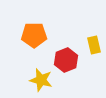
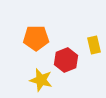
orange pentagon: moved 2 px right, 3 px down
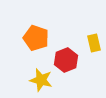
orange pentagon: rotated 20 degrees clockwise
yellow rectangle: moved 2 px up
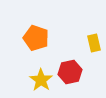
red hexagon: moved 4 px right, 12 px down; rotated 10 degrees clockwise
yellow star: rotated 20 degrees clockwise
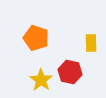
yellow rectangle: moved 3 px left; rotated 12 degrees clockwise
red hexagon: rotated 25 degrees clockwise
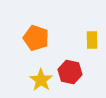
yellow rectangle: moved 1 px right, 3 px up
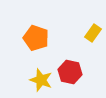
yellow rectangle: moved 1 px right, 7 px up; rotated 36 degrees clockwise
yellow star: rotated 15 degrees counterclockwise
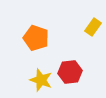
yellow rectangle: moved 6 px up
red hexagon: rotated 20 degrees counterclockwise
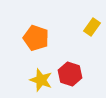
yellow rectangle: moved 1 px left
red hexagon: moved 2 px down; rotated 25 degrees clockwise
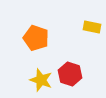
yellow rectangle: rotated 66 degrees clockwise
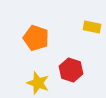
red hexagon: moved 1 px right, 4 px up
yellow star: moved 3 px left, 3 px down
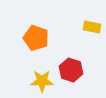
yellow star: moved 4 px right, 2 px up; rotated 20 degrees counterclockwise
